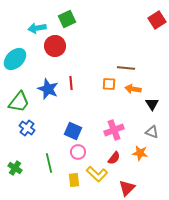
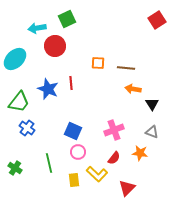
orange square: moved 11 px left, 21 px up
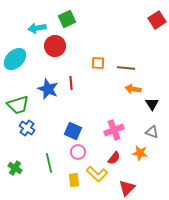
green trapezoid: moved 1 px left, 3 px down; rotated 35 degrees clockwise
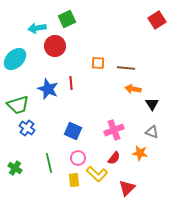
pink circle: moved 6 px down
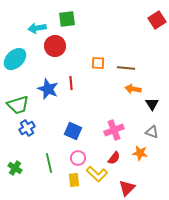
green square: rotated 18 degrees clockwise
blue cross: rotated 21 degrees clockwise
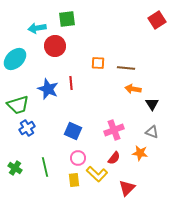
green line: moved 4 px left, 4 px down
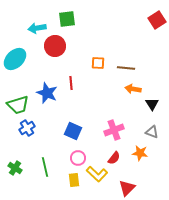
blue star: moved 1 px left, 4 px down
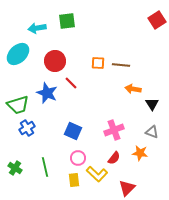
green square: moved 2 px down
red circle: moved 15 px down
cyan ellipse: moved 3 px right, 5 px up
brown line: moved 5 px left, 3 px up
red line: rotated 40 degrees counterclockwise
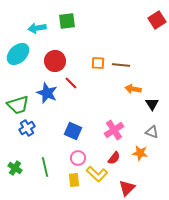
pink cross: rotated 12 degrees counterclockwise
